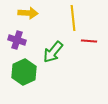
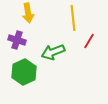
yellow arrow: rotated 78 degrees clockwise
red line: rotated 63 degrees counterclockwise
green arrow: rotated 30 degrees clockwise
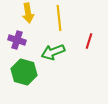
yellow line: moved 14 px left
red line: rotated 14 degrees counterclockwise
green hexagon: rotated 20 degrees counterclockwise
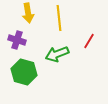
red line: rotated 14 degrees clockwise
green arrow: moved 4 px right, 2 px down
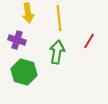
green arrow: moved 2 px up; rotated 120 degrees clockwise
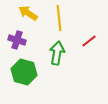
yellow arrow: rotated 132 degrees clockwise
red line: rotated 21 degrees clockwise
green arrow: moved 1 px down
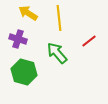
purple cross: moved 1 px right, 1 px up
green arrow: rotated 50 degrees counterclockwise
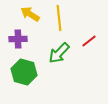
yellow arrow: moved 2 px right, 1 px down
purple cross: rotated 18 degrees counterclockwise
green arrow: moved 2 px right; rotated 95 degrees counterclockwise
